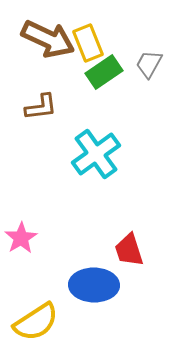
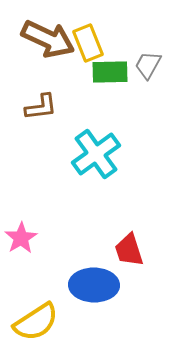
gray trapezoid: moved 1 px left, 1 px down
green rectangle: moved 6 px right; rotated 33 degrees clockwise
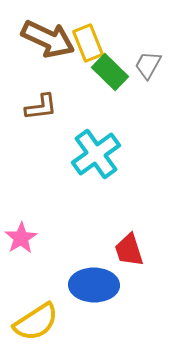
green rectangle: rotated 45 degrees clockwise
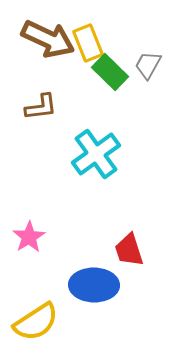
pink star: moved 8 px right, 1 px up
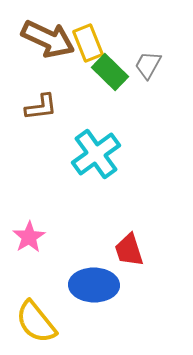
yellow semicircle: rotated 84 degrees clockwise
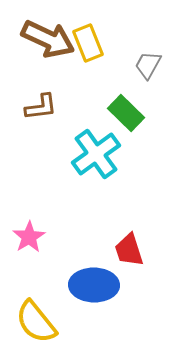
green rectangle: moved 16 px right, 41 px down
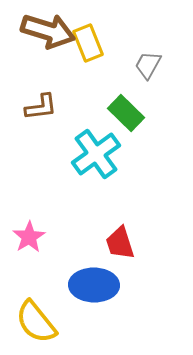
brown arrow: moved 8 px up; rotated 8 degrees counterclockwise
red trapezoid: moved 9 px left, 7 px up
